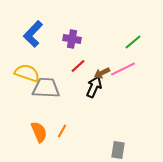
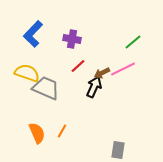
gray trapezoid: rotated 20 degrees clockwise
orange semicircle: moved 2 px left, 1 px down
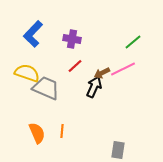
red line: moved 3 px left
orange line: rotated 24 degrees counterclockwise
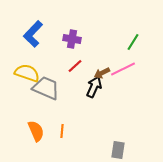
green line: rotated 18 degrees counterclockwise
orange semicircle: moved 1 px left, 2 px up
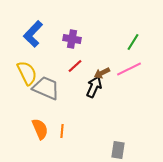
pink line: moved 6 px right
yellow semicircle: rotated 45 degrees clockwise
orange semicircle: moved 4 px right, 2 px up
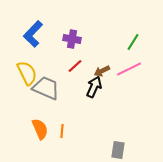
brown arrow: moved 2 px up
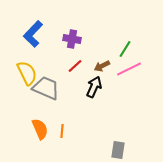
green line: moved 8 px left, 7 px down
brown arrow: moved 5 px up
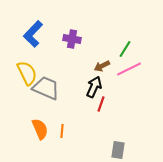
red line: moved 26 px right, 38 px down; rotated 28 degrees counterclockwise
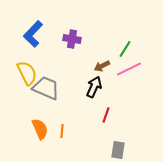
red line: moved 5 px right, 11 px down
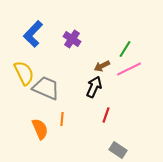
purple cross: rotated 24 degrees clockwise
yellow semicircle: moved 3 px left
orange line: moved 12 px up
gray rectangle: rotated 66 degrees counterclockwise
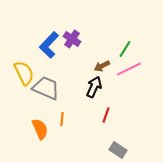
blue L-shape: moved 16 px right, 11 px down
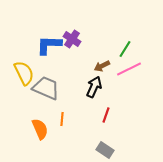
blue L-shape: rotated 48 degrees clockwise
gray rectangle: moved 13 px left
